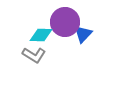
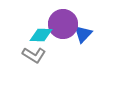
purple circle: moved 2 px left, 2 px down
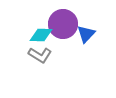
blue triangle: moved 3 px right
gray L-shape: moved 6 px right
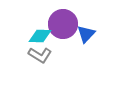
cyan diamond: moved 1 px left, 1 px down
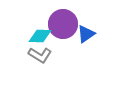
blue triangle: rotated 12 degrees clockwise
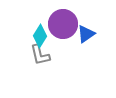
cyan diamond: rotated 60 degrees counterclockwise
gray L-shape: rotated 45 degrees clockwise
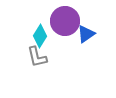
purple circle: moved 2 px right, 3 px up
gray L-shape: moved 3 px left, 2 px down
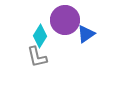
purple circle: moved 1 px up
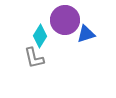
blue triangle: rotated 18 degrees clockwise
gray L-shape: moved 3 px left, 1 px down
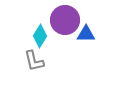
blue triangle: rotated 18 degrees clockwise
gray L-shape: moved 3 px down
